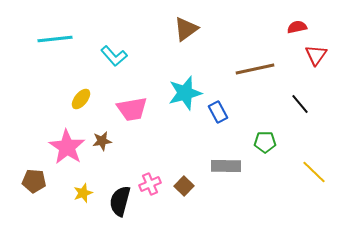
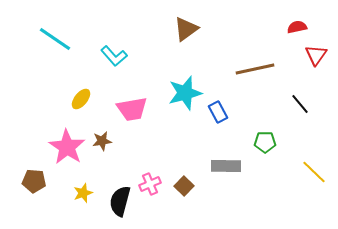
cyan line: rotated 40 degrees clockwise
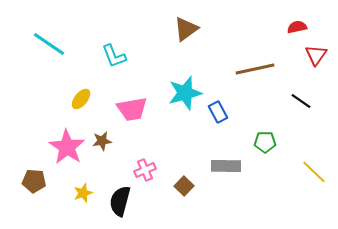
cyan line: moved 6 px left, 5 px down
cyan L-shape: rotated 20 degrees clockwise
black line: moved 1 px right, 3 px up; rotated 15 degrees counterclockwise
pink cross: moved 5 px left, 14 px up
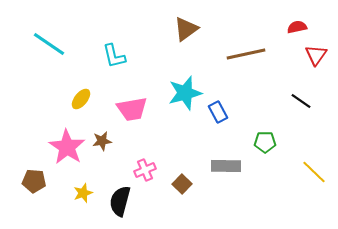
cyan L-shape: rotated 8 degrees clockwise
brown line: moved 9 px left, 15 px up
brown square: moved 2 px left, 2 px up
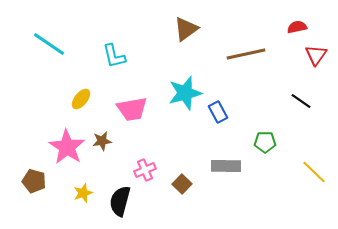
brown pentagon: rotated 10 degrees clockwise
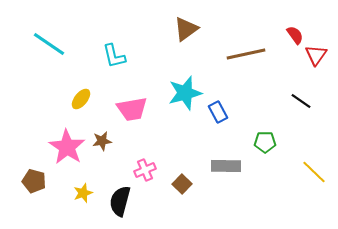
red semicircle: moved 2 px left, 8 px down; rotated 66 degrees clockwise
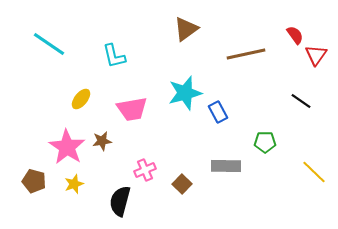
yellow star: moved 9 px left, 9 px up
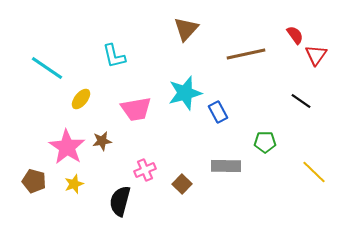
brown triangle: rotated 12 degrees counterclockwise
cyan line: moved 2 px left, 24 px down
pink trapezoid: moved 4 px right
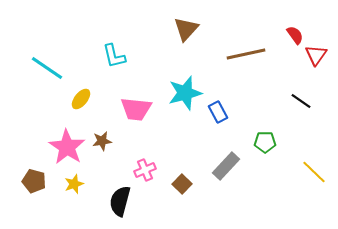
pink trapezoid: rotated 16 degrees clockwise
gray rectangle: rotated 48 degrees counterclockwise
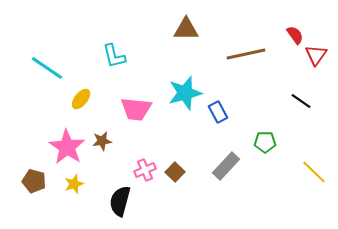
brown triangle: rotated 48 degrees clockwise
brown square: moved 7 px left, 12 px up
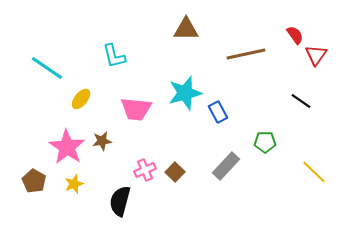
brown pentagon: rotated 15 degrees clockwise
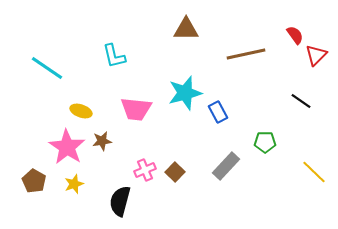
red triangle: rotated 10 degrees clockwise
yellow ellipse: moved 12 px down; rotated 70 degrees clockwise
